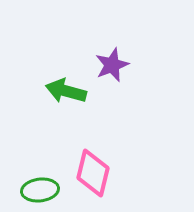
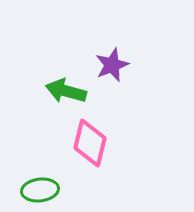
pink diamond: moved 3 px left, 30 px up
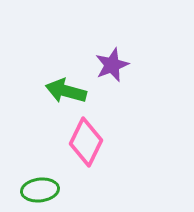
pink diamond: moved 4 px left, 1 px up; rotated 12 degrees clockwise
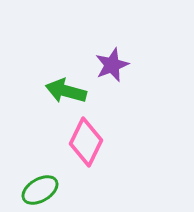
green ellipse: rotated 24 degrees counterclockwise
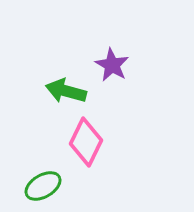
purple star: rotated 20 degrees counterclockwise
green ellipse: moved 3 px right, 4 px up
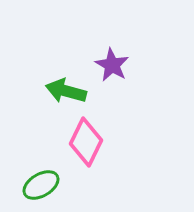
green ellipse: moved 2 px left, 1 px up
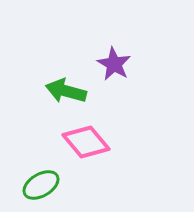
purple star: moved 2 px right, 1 px up
pink diamond: rotated 66 degrees counterclockwise
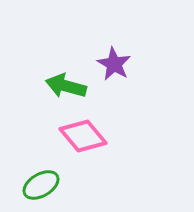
green arrow: moved 5 px up
pink diamond: moved 3 px left, 6 px up
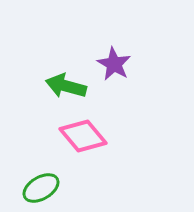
green ellipse: moved 3 px down
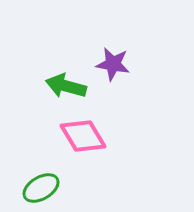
purple star: moved 1 px left; rotated 20 degrees counterclockwise
pink diamond: rotated 9 degrees clockwise
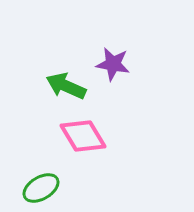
green arrow: rotated 9 degrees clockwise
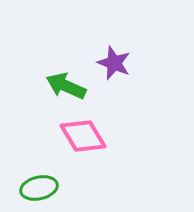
purple star: moved 1 px right, 1 px up; rotated 12 degrees clockwise
green ellipse: moved 2 px left; rotated 18 degrees clockwise
